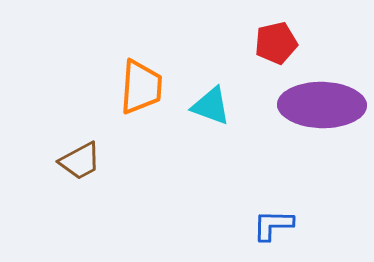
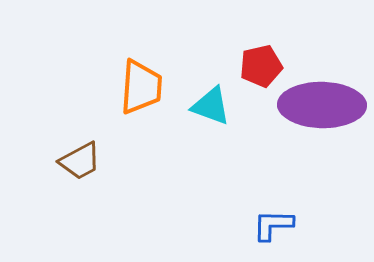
red pentagon: moved 15 px left, 23 px down
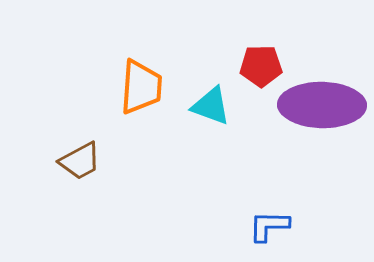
red pentagon: rotated 12 degrees clockwise
blue L-shape: moved 4 px left, 1 px down
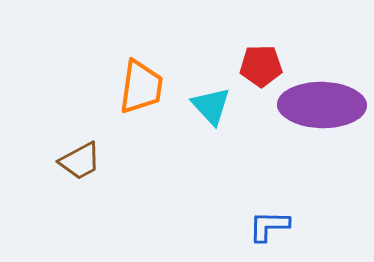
orange trapezoid: rotated 4 degrees clockwise
cyan triangle: rotated 27 degrees clockwise
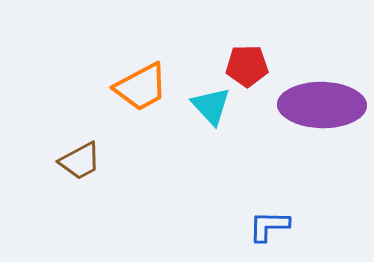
red pentagon: moved 14 px left
orange trapezoid: rotated 54 degrees clockwise
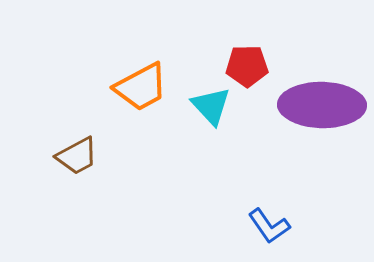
brown trapezoid: moved 3 px left, 5 px up
blue L-shape: rotated 126 degrees counterclockwise
